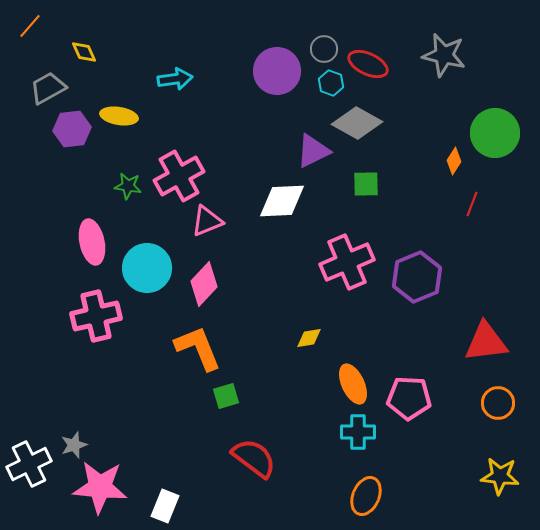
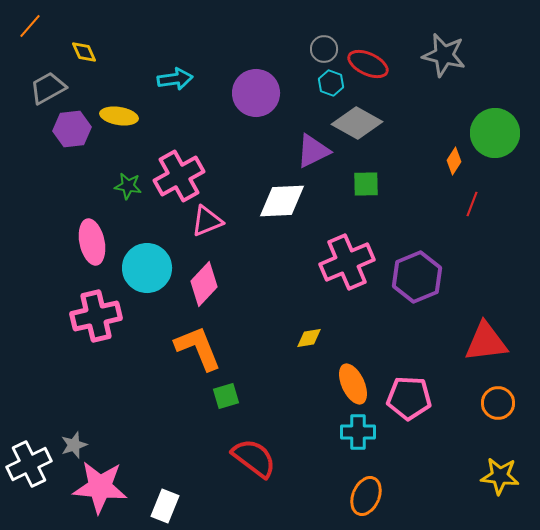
purple circle at (277, 71): moved 21 px left, 22 px down
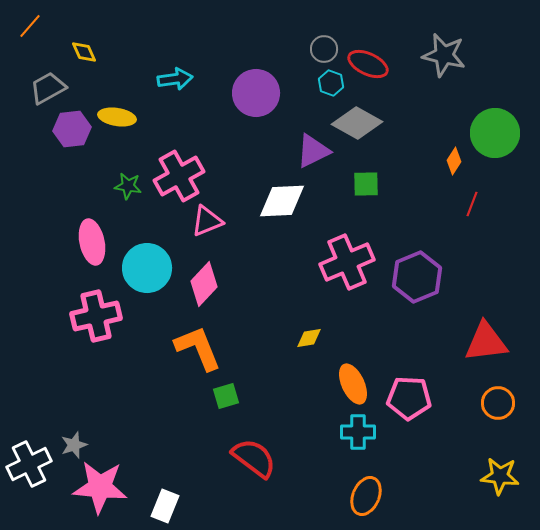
yellow ellipse at (119, 116): moved 2 px left, 1 px down
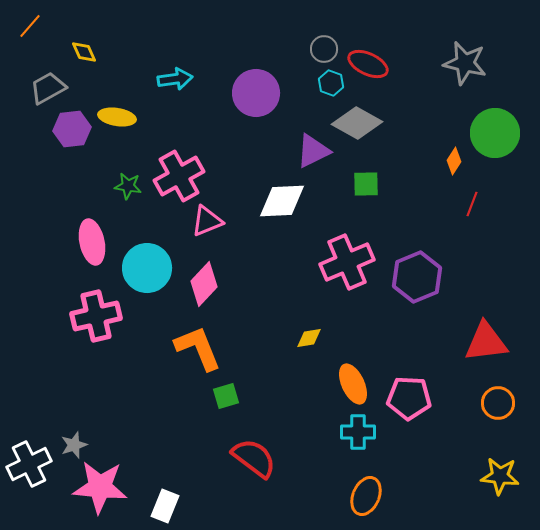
gray star at (444, 55): moved 21 px right, 8 px down
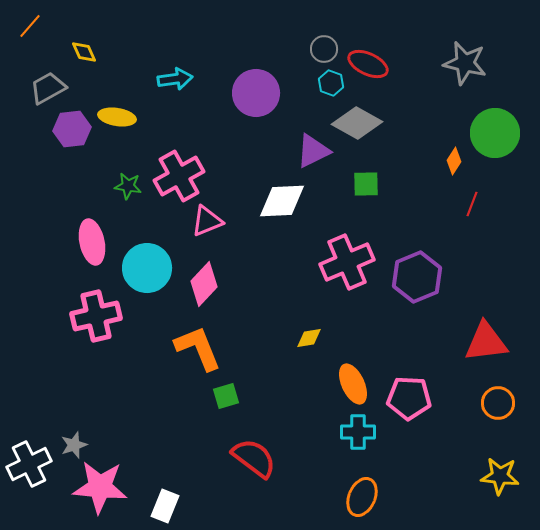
orange ellipse at (366, 496): moved 4 px left, 1 px down
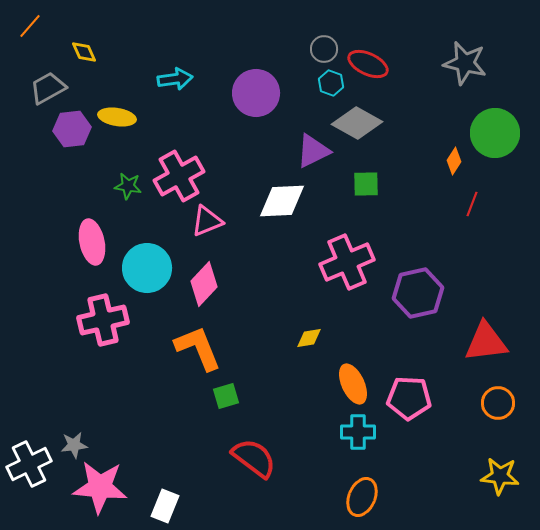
purple hexagon at (417, 277): moved 1 px right, 16 px down; rotated 9 degrees clockwise
pink cross at (96, 316): moved 7 px right, 4 px down
gray star at (74, 445): rotated 12 degrees clockwise
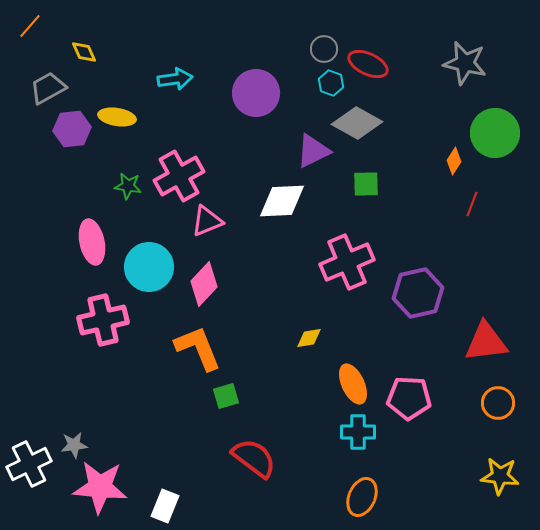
cyan circle at (147, 268): moved 2 px right, 1 px up
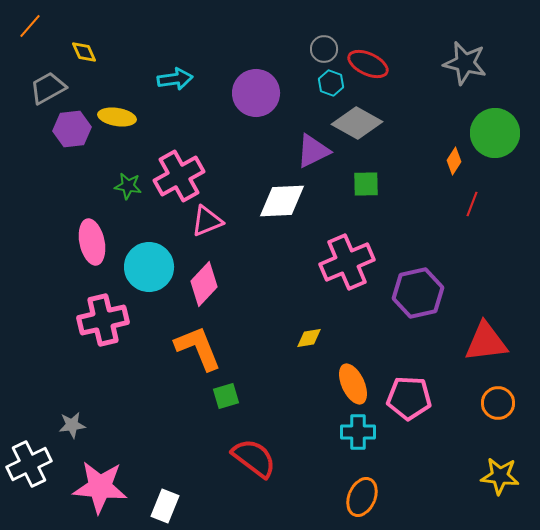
gray star at (74, 445): moved 2 px left, 20 px up
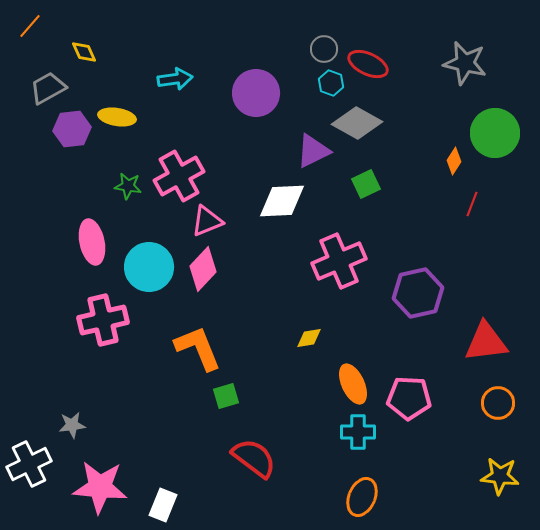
green square at (366, 184): rotated 24 degrees counterclockwise
pink cross at (347, 262): moved 8 px left, 1 px up
pink diamond at (204, 284): moved 1 px left, 15 px up
white rectangle at (165, 506): moved 2 px left, 1 px up
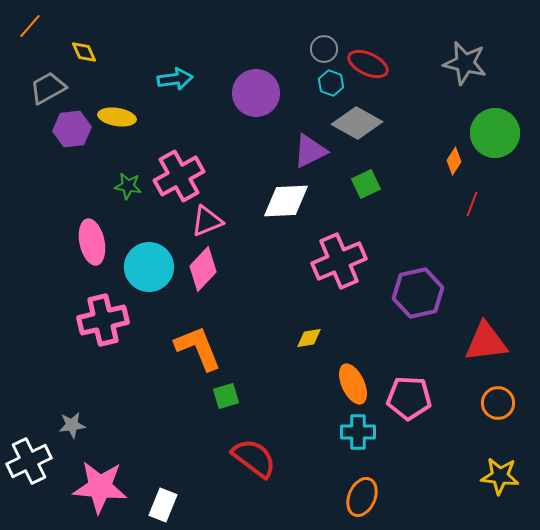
purple triangle at (313, 151): moved 3 px left
white diamond at (282, 201): moved 4 px right
white cross at (29, 464): moved 3 px up
